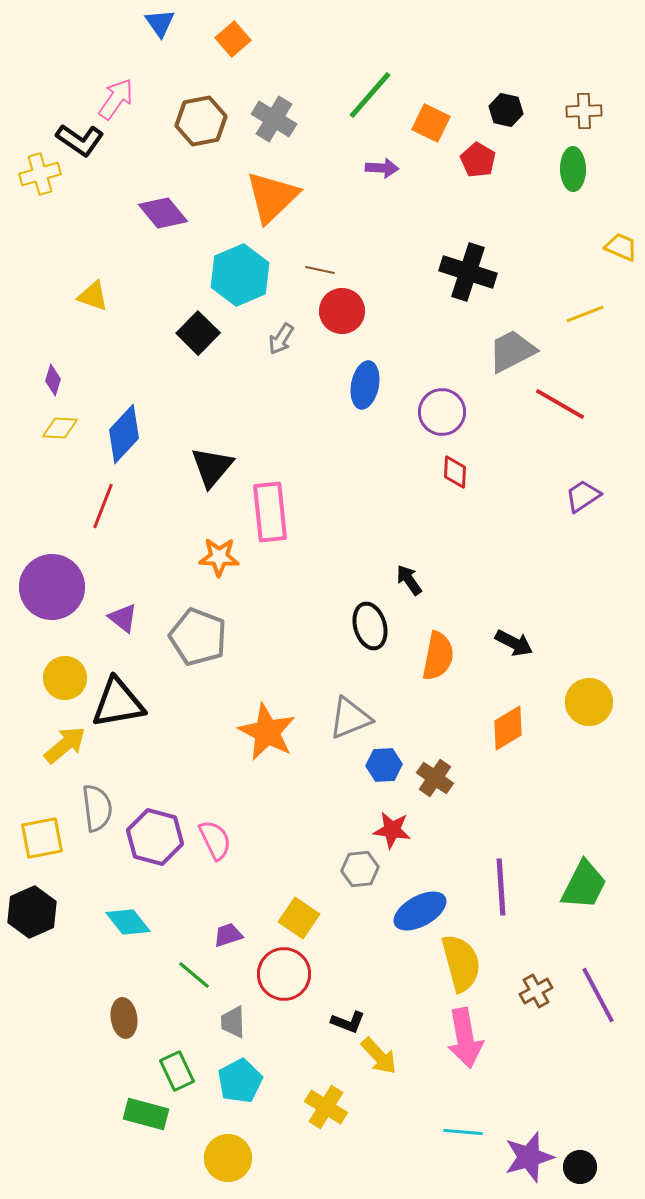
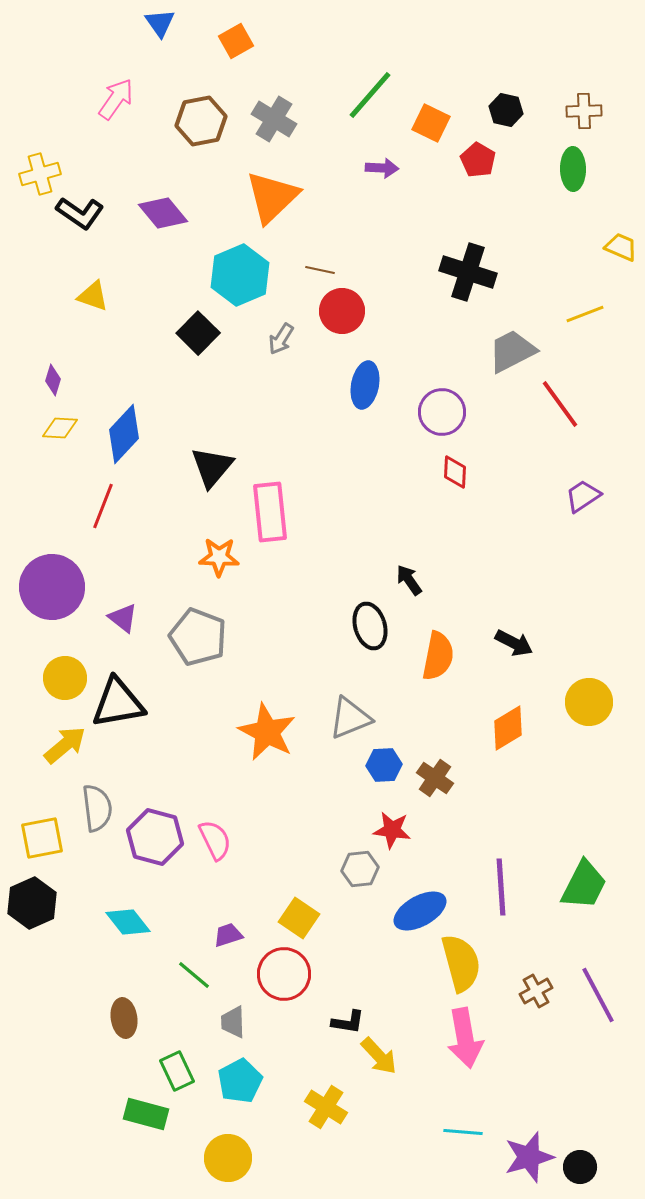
orange square at (233, 39): moved 3 px right, 2 px down; rotated 12 degrees clockwise
black L-shape at (80, 140): moved 73 px down
red line at (560, 404): rotated 24 degrees clockwise
black hexagon at (32, 912): moved 9 px up
black L-shape at (348, 1022): rotated 12 degrees counterclockwise
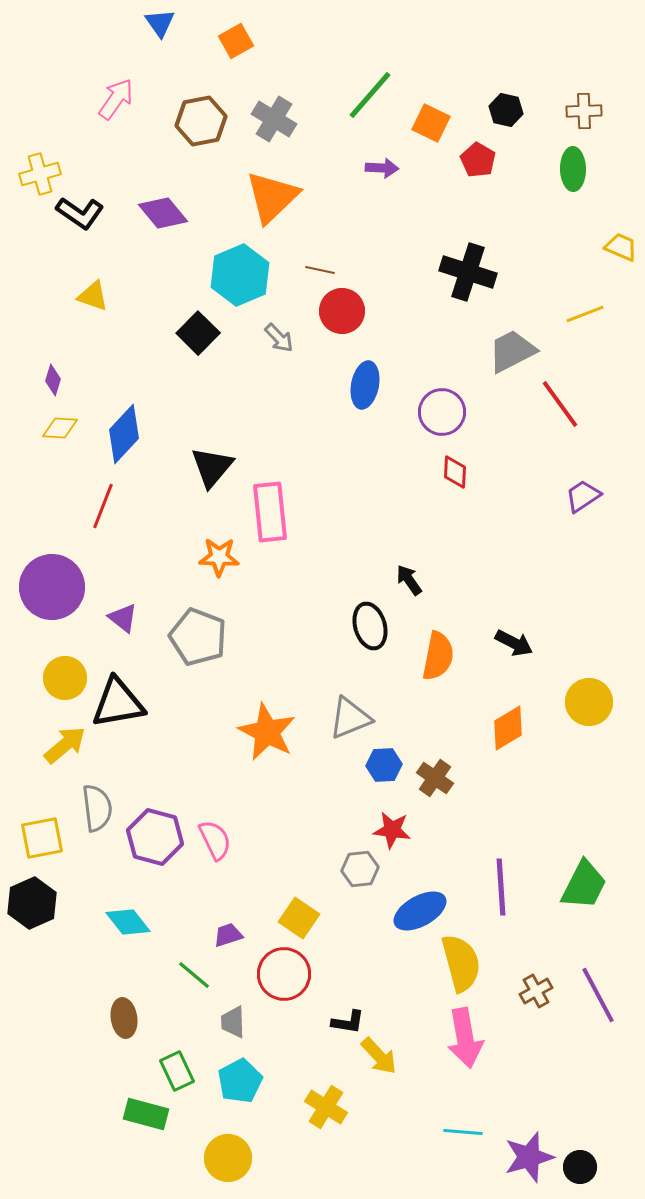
gray arrow at (281, 339): moved 2 px left, 1 px up; rotated 76 degrees counterclockwise
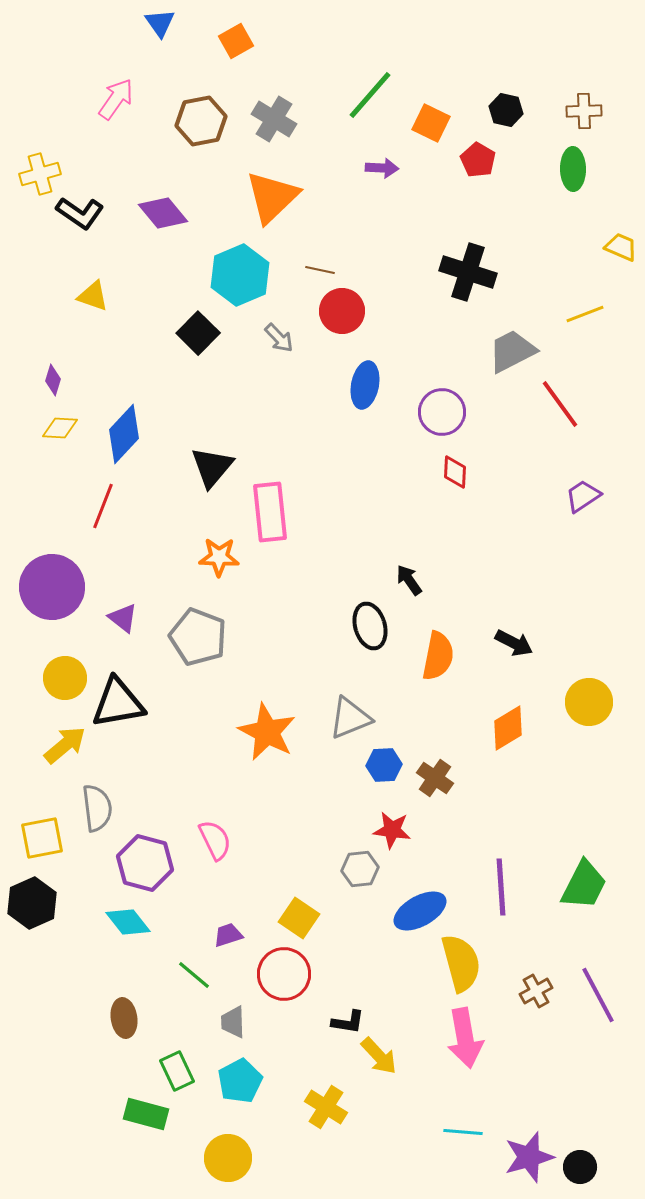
purple hexagon at (155, 837): moved 10 px left, 26 px down
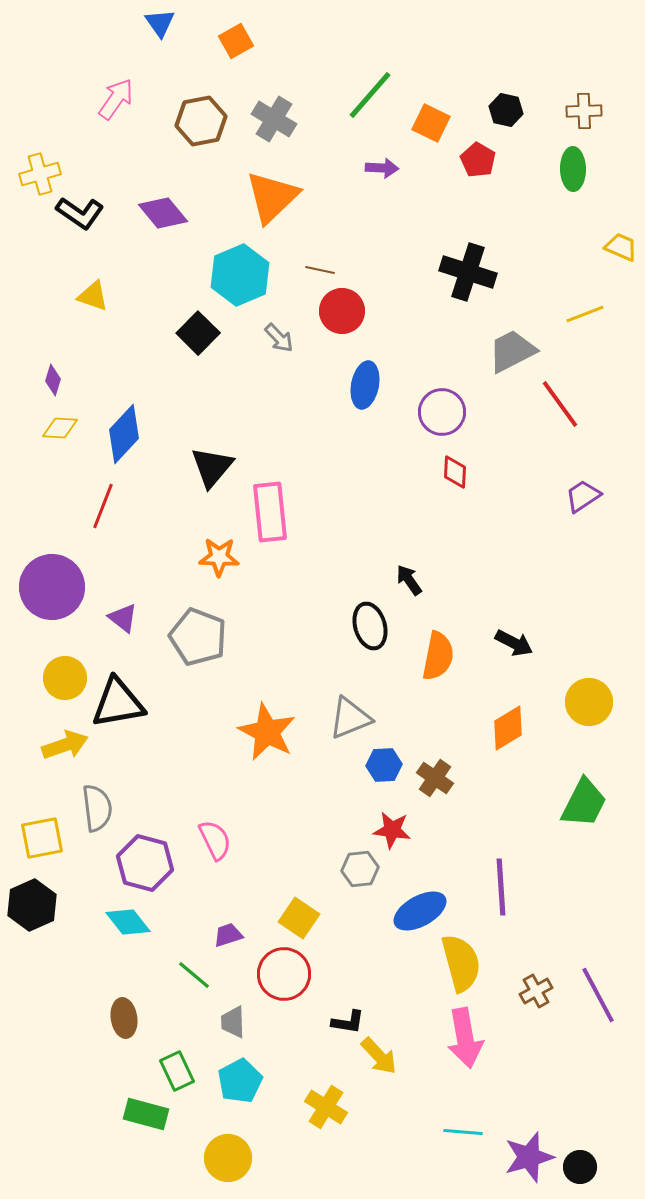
yellow arrow at (65, 745): rotated 21 degrees clockwise
green trapezoid at (584, 885): moved 82 px up
black hexagon at (32, 903): moved 2 px down
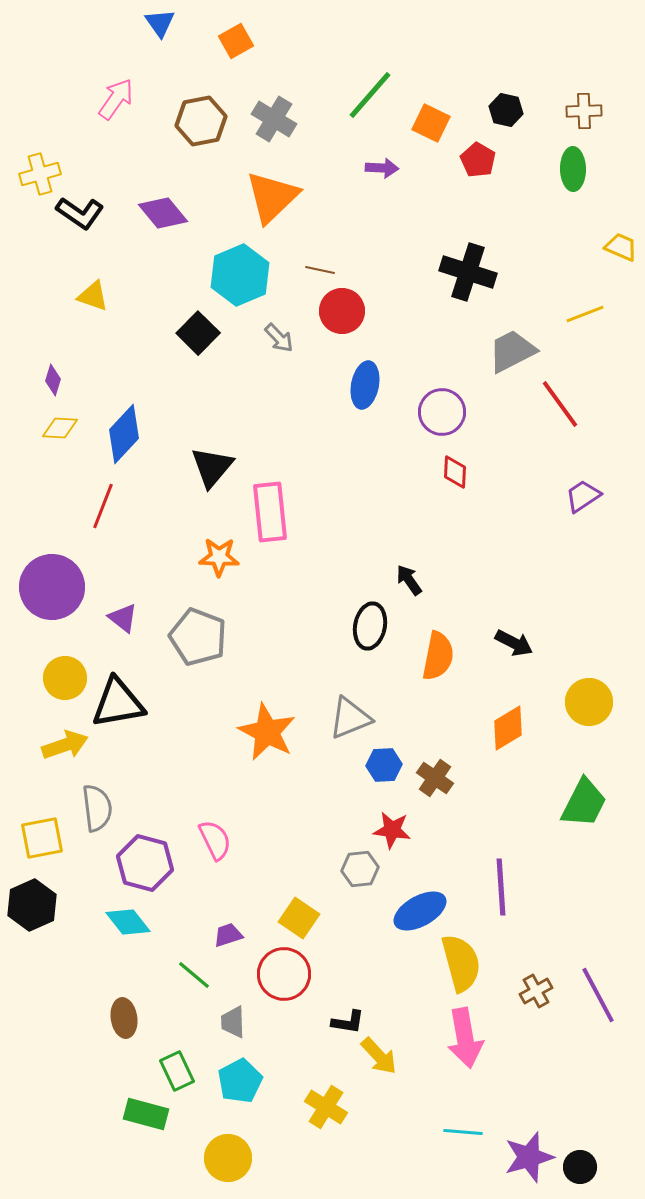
black ellipse at (370, 626): rotated 27 degrees clockwise
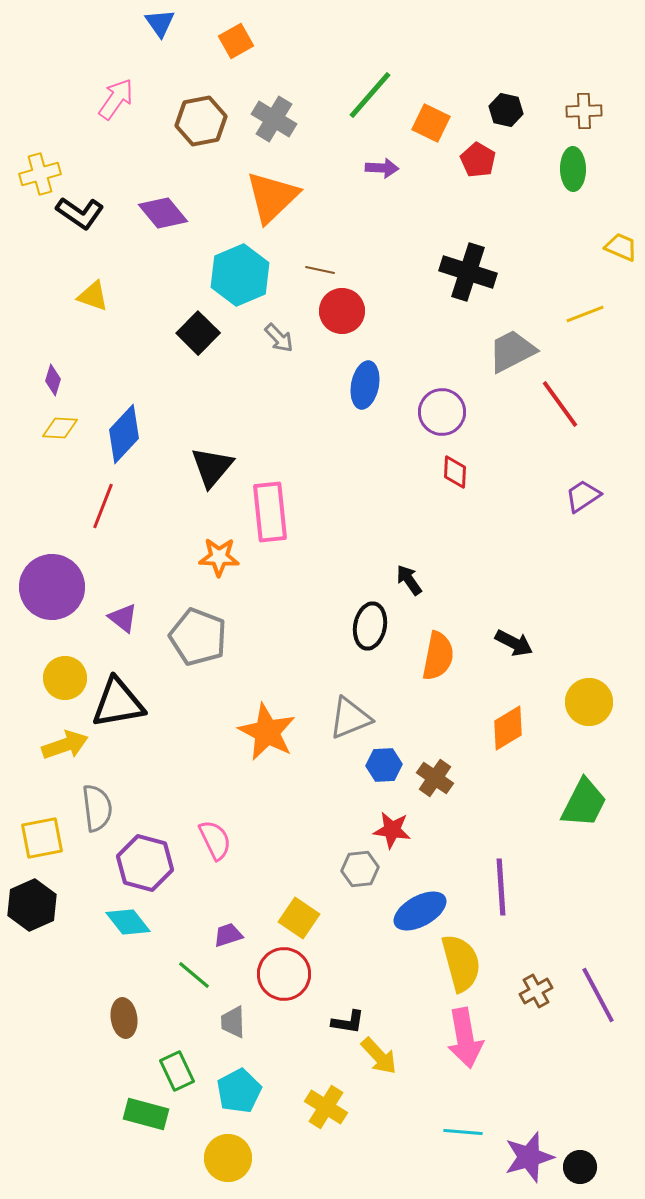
cyan pentagon at (240, 1081): moved 1 px left, 10 px down
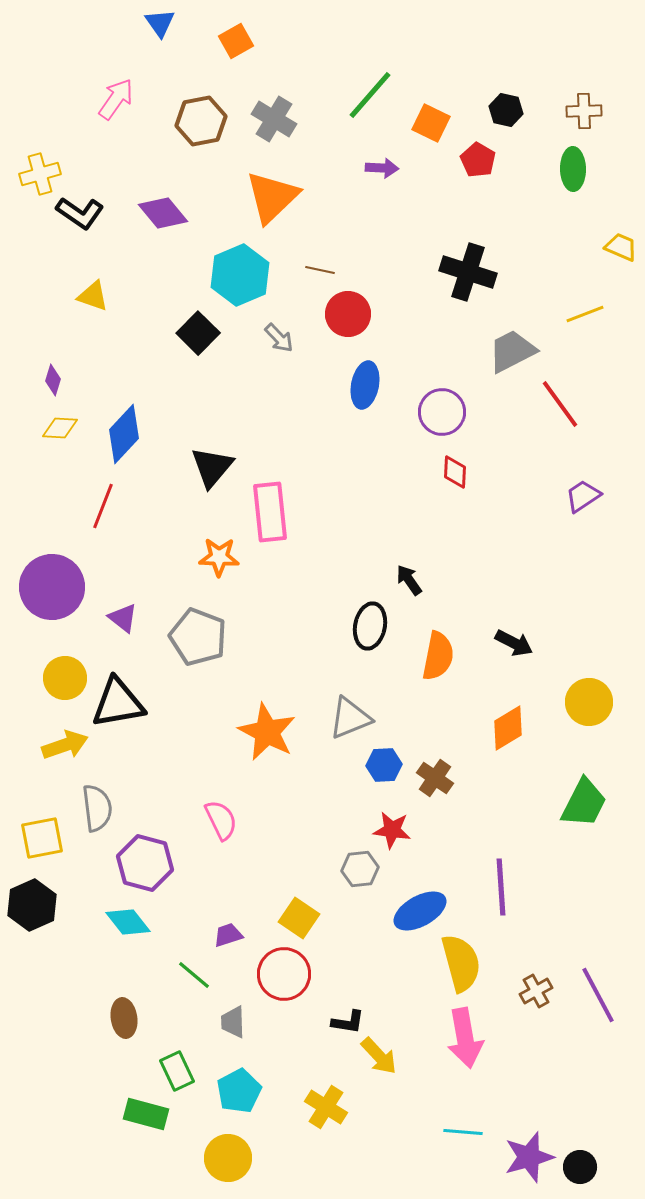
red circle at (342, 311): moved 6 px right, 3 px down
pink semicircle at (215, 840): moved 6 px right, 20 px up
